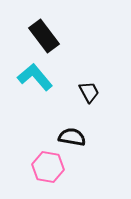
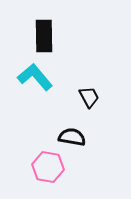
black rectangle: rotated 36 degrees clockwise
black trapezoid: moved 5 px down
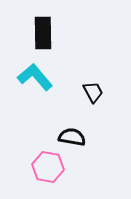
black rectangle: moved 1 px left, 3 px up
black trapezoid: moved 4 px right, 5 px up
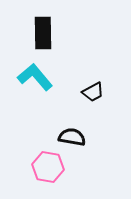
black trapezoid: rotated 90 degrees clockwise
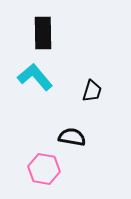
black trapezoid: moved 1 px left, 1 px up; rotated 45 degrees counterclockwise
pink hexagon: moved 4 px left, 2 px down
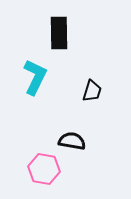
black rectangle: moved 16 px right
cyan L-shape: rotated 66 degrees clockwise
black semicircle: moved 4 px down
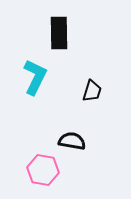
pink hexagon: moved 1 px left, 1 px down
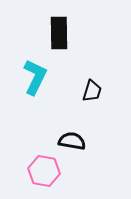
pink hexagon: moved 1 px right, 1 px down
